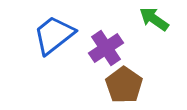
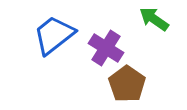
purple cross: rotated 24 degrees counterclockwise
brown pentagon: moved 3 px right, 1 px up
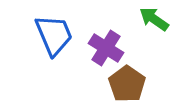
blue trapezoid: rotated 105 degrees clockwise
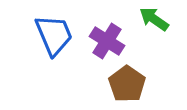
purple cross: moved 1 px right, 7 px up
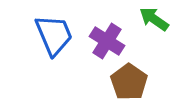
brown pentagon: moved 2 px right, 2 px up
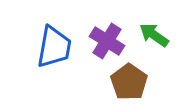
green arrow: moved 16 px down
blue trapezoid: moved 12 px down; rotated 33 degrees clockwise
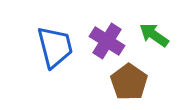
blue trapezoid: moved 1 px right; rotated 24 degrees counterclockwise
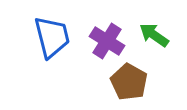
blue trapezoid: moved 3 px left, 10 px up
brown pentagon: rotated 6 degrees counterclockwise
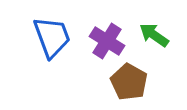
blue trapezoid: rotated 6 degrees counterclockwise
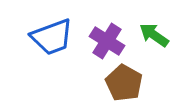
blue trapezoid: rotated 90 degrees clockwise
brown pentagon: moved 5 px left, 1 px down
